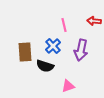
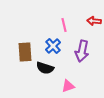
purple arrow: moved 1 px right, 1 px down
black semicircle: moved 2 px down
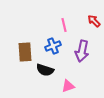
red arrow: rotated 40 degrees clockwise
blue cross: rotated 21 degrees clockwise
black semicircle: moved 2 px down
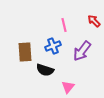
purple arrow: rotated 25 degrees clockwise
pink triangle: moved 1 px down; rotated 32 degrees counterclockwise
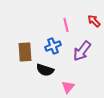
pink line: moved 2 px right
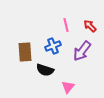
red arrow: moved 4 px left, 5 px down
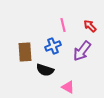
pink line: moved 3 px left
pink triangle: rotated 40 degrees counterclockwise
